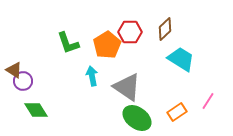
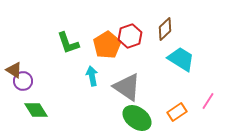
red hexagon: moved 4 px down; rotated 20 degrees counterclockwise
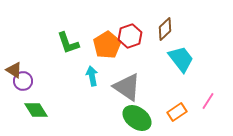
cyan trapezoid: rotated 20 degrees clockwise
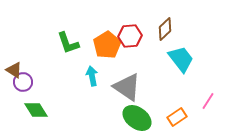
red hexagon: rotated 15 degrees clockwise
purple circle: moved 1 px down
orange rectangle: moved 5 px down
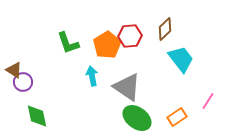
green diamond: moved 1 px right, 6 px down; rotated 20 degrees clockwise
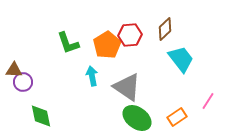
red hexagon: moved 1 px up
brown triangle: rotated 30 degrees counterclockwise
green diamond: moved 4 px right
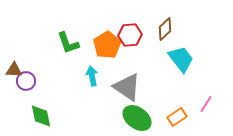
purple circle: moved 3 px right, 1 px up
pink line: moved 2 px left, 3 px down
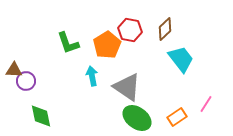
red hexagon: moved 5 px up; rotated 15 degrees clockwise
